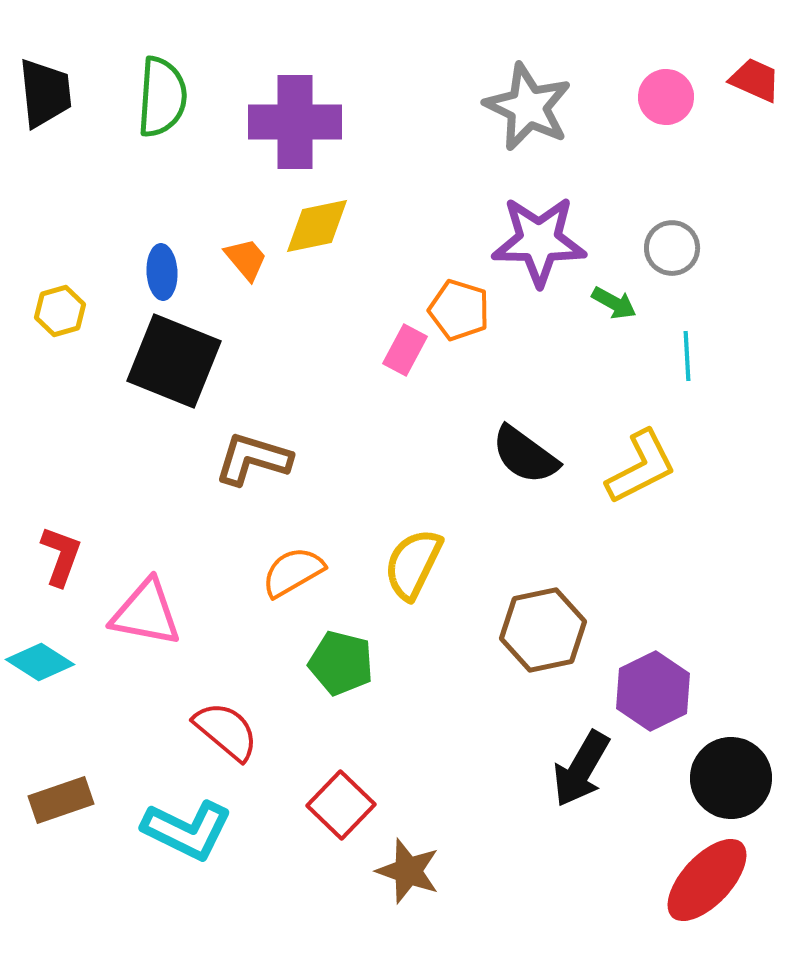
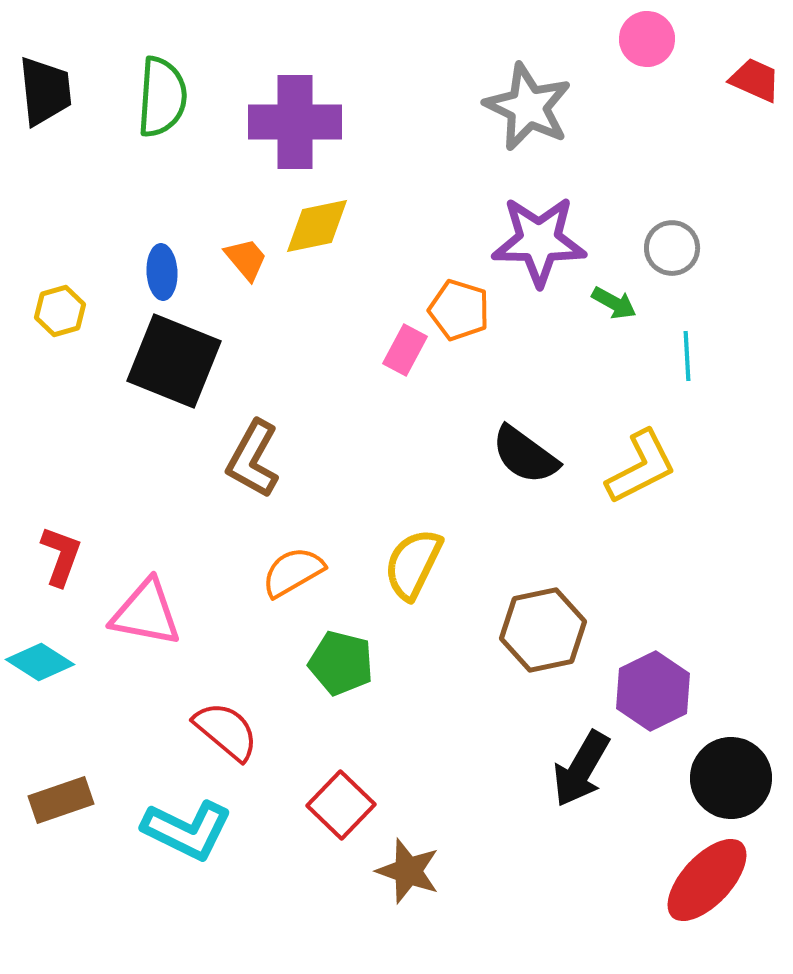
black trapezoid: moved 2 px up
pink circle: moved 19 px left, 58 px up
brown L-shape: rotated 78 degrees counterclockwise
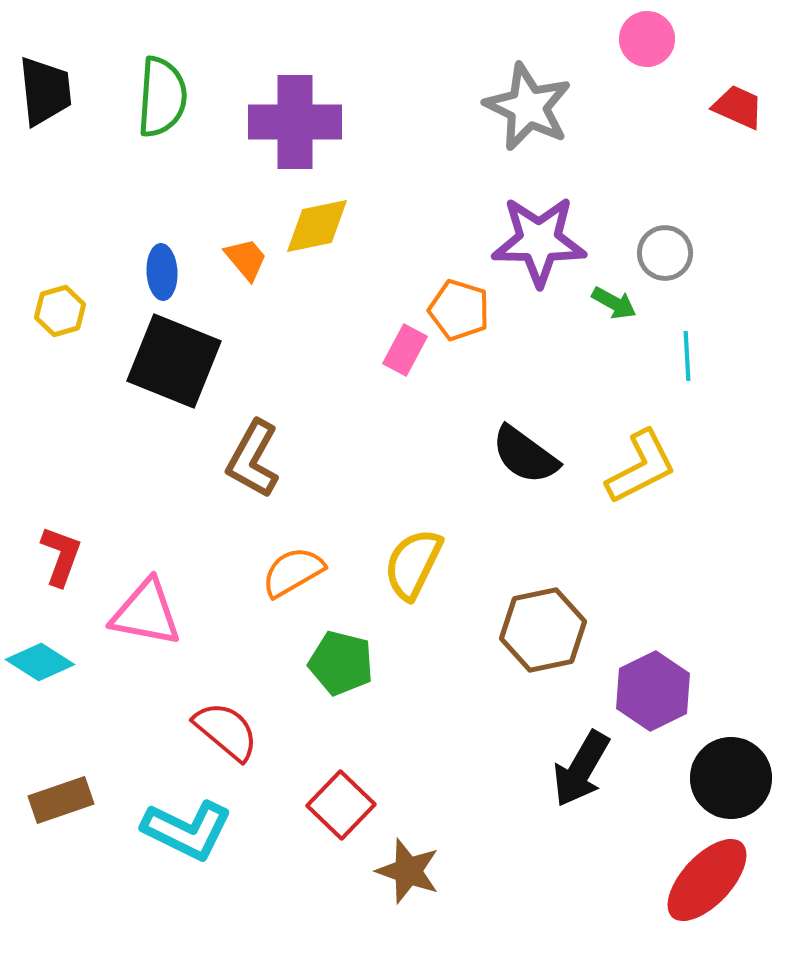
red trapezoid: moved 17 px left, 27 px down
gray circle: moved 7 px left, 5 px down
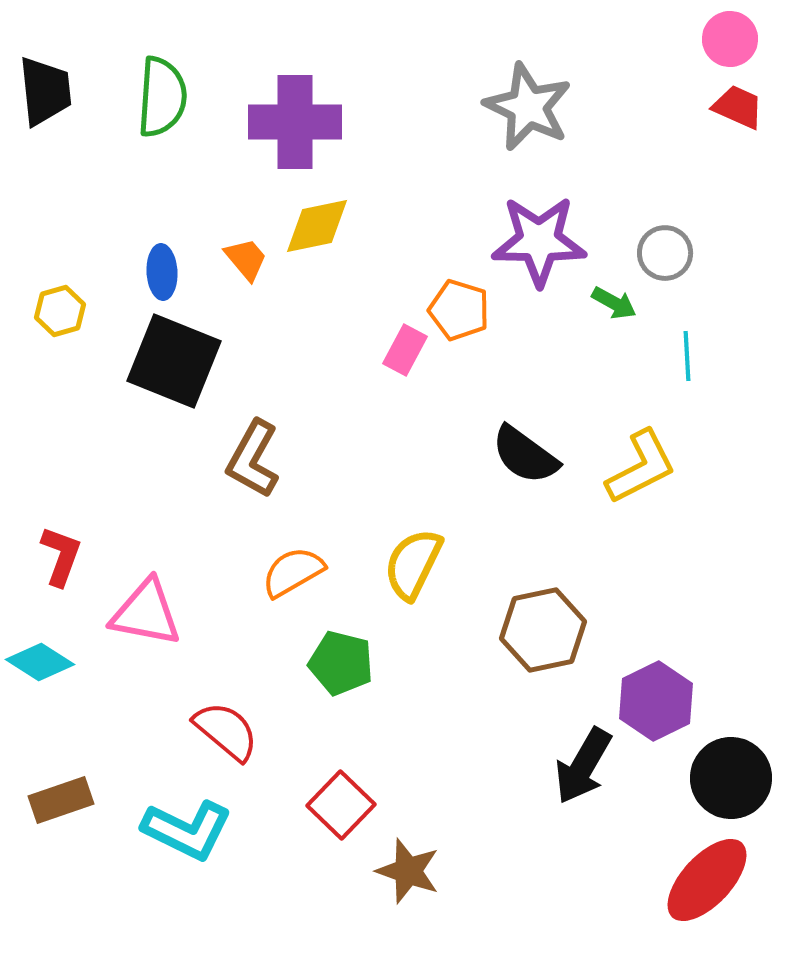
pink circle: moved 83 px right
purple hexagon: moved 3 px right, 10 px down
black arrow: moved 2 px right, 3 px up
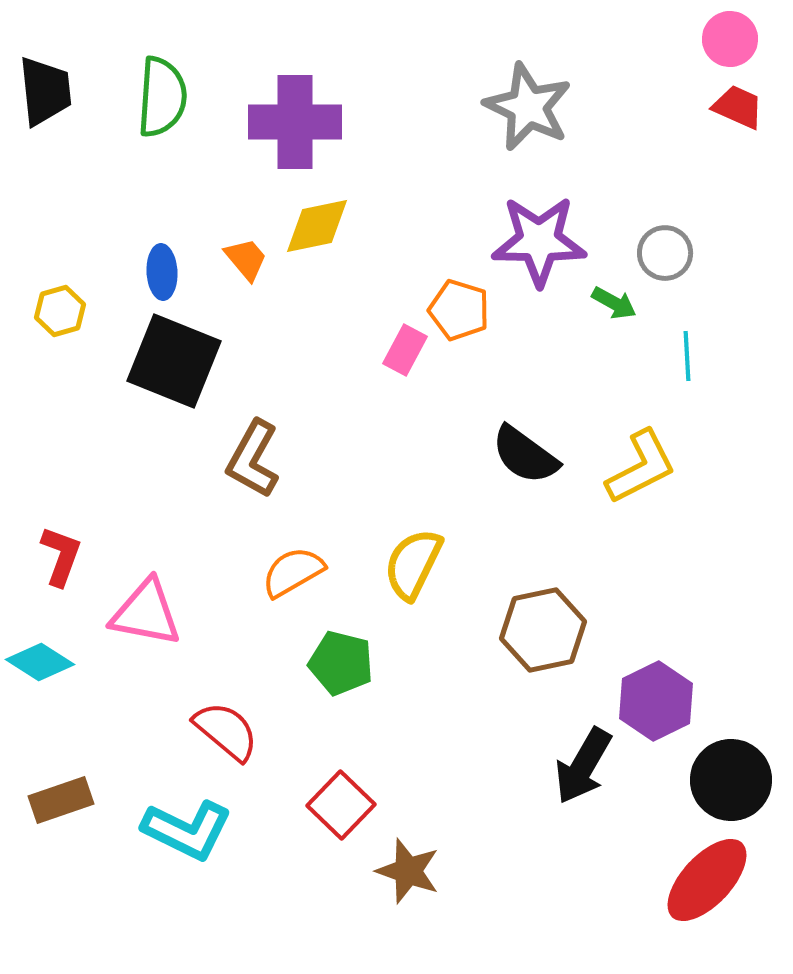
black circle: moved 2 px down
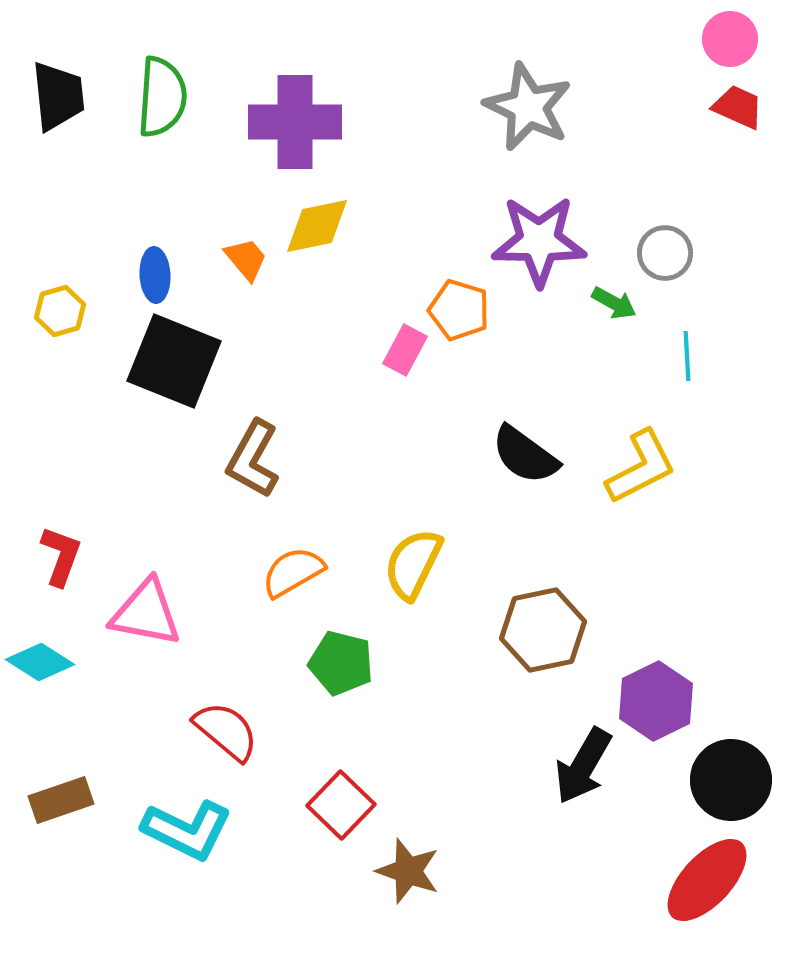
black trapezoid: moved 13 px right, 5 px down
blue ellipse: moved 7 px left, 3 px down
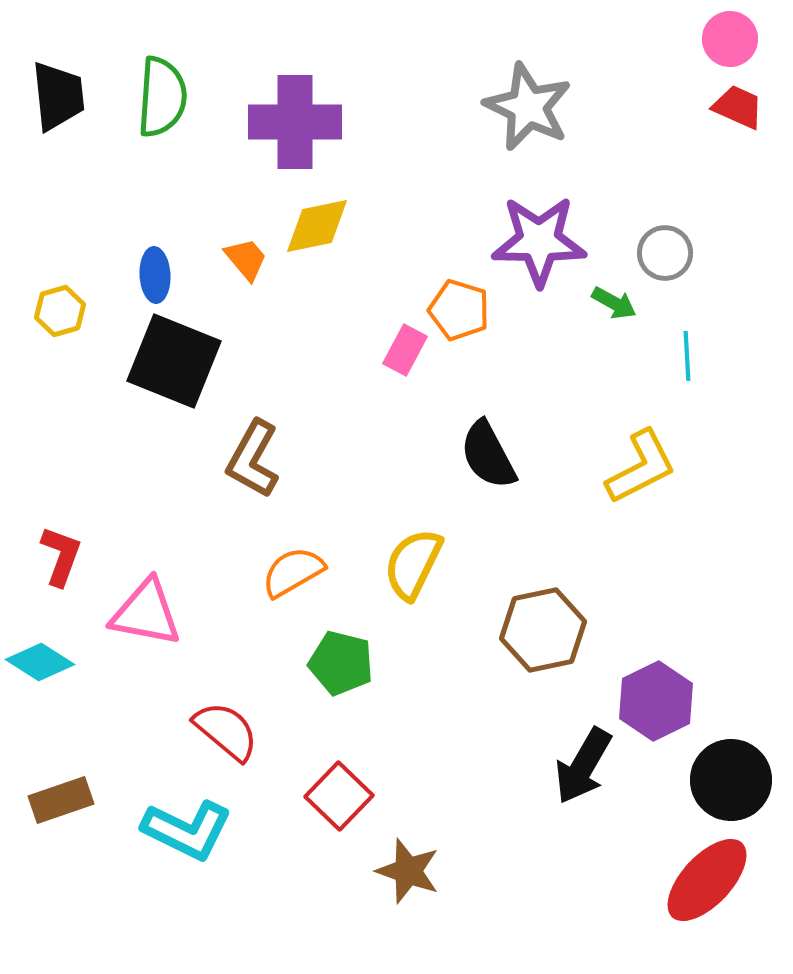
black semicircle: moved 37 px left; rotated 26 degrees clockwise
red square: moved 2 px left, 9 px up
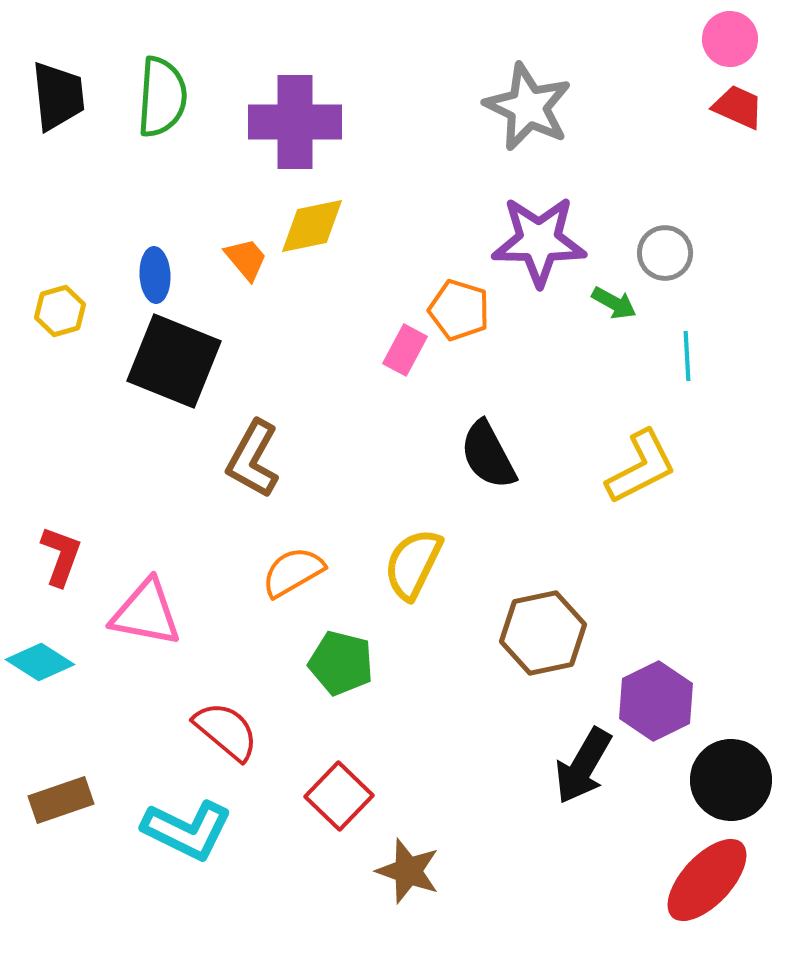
yellow diamond: moved 5 px left
brown hexagon: moved 3 px down
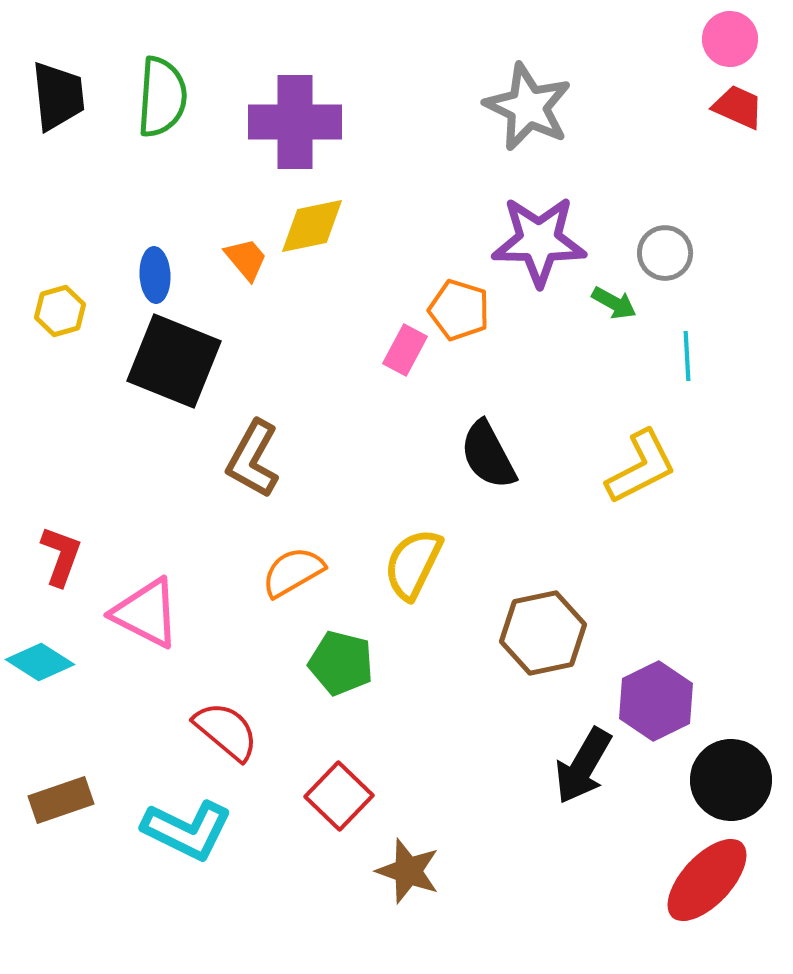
pink triangle: rotated 16 degrees clockwise
